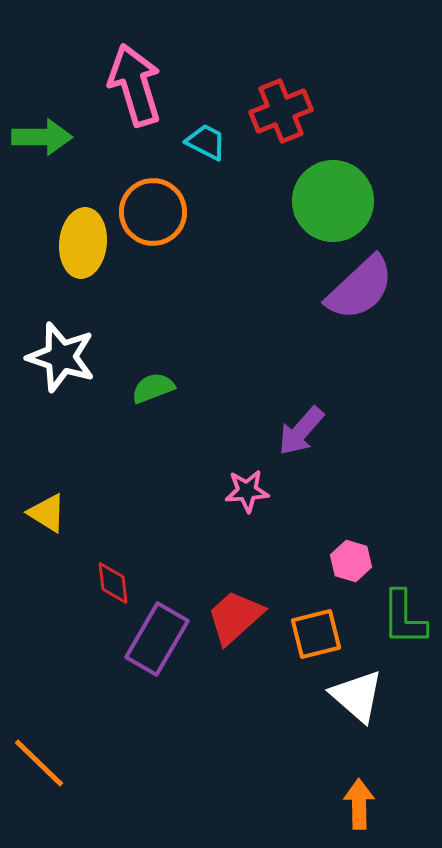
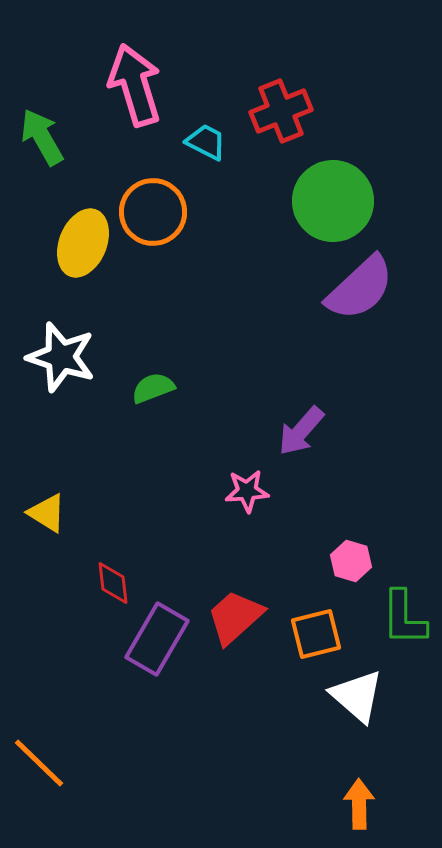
green arrow: rotated 120 degrees counterclockwise
yellow ellipse: rotated 16 degrees clockwise
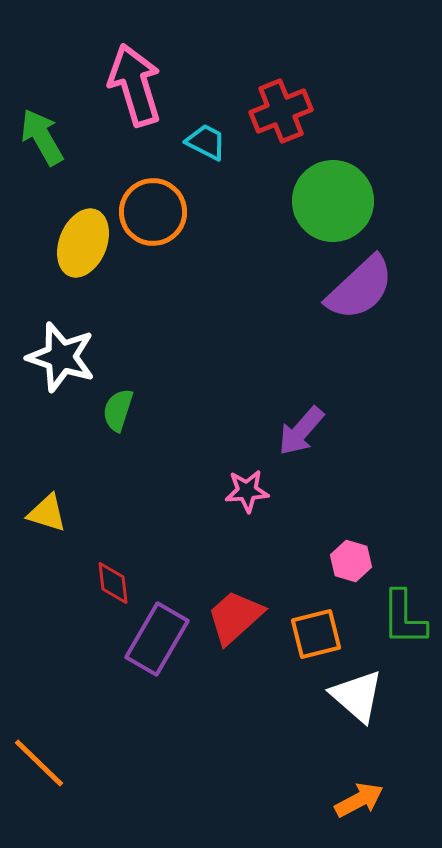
green semicircle: moved 35 px left, 22 px down; rotated 51 degrees counterclockwise
yellow triangle: rotated 15 degrees counterclockwise
orange arrow: moved 4 px up; rotated 63 degrees clockwise
